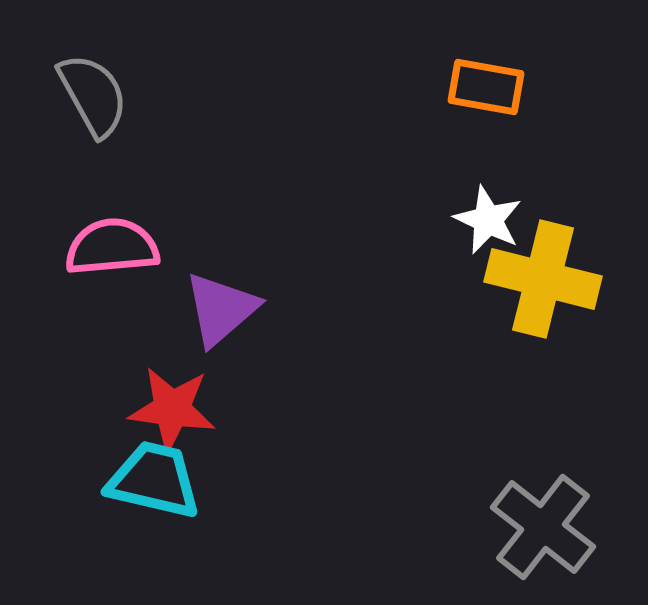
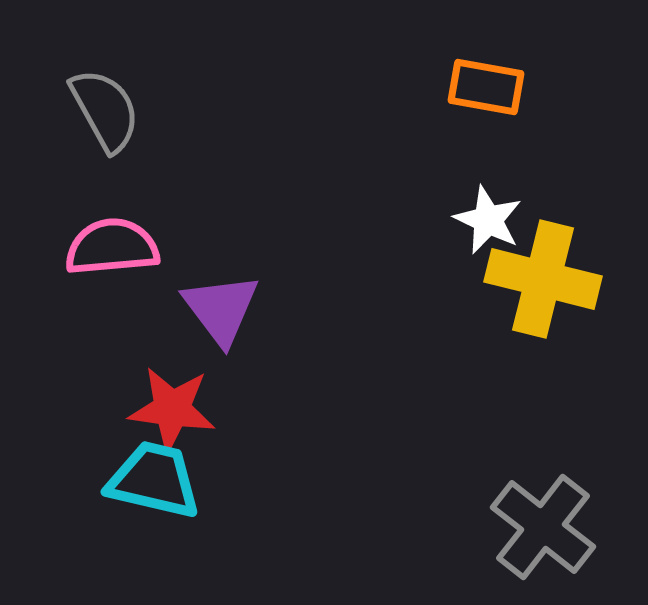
gray semicircle: moved 12 px right, 15 px down
purple triangle: rotated 26 degrees counterclockwise
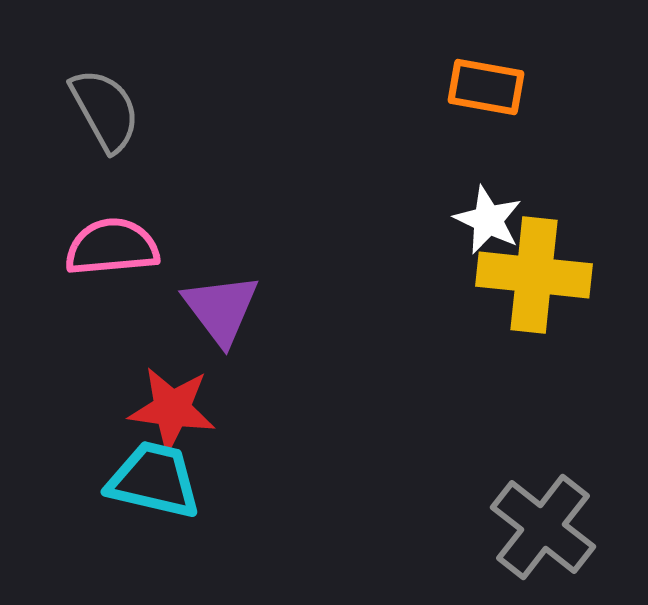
yellow cross: moved 9 px left, 4 px up; rotated 8 degrees counterclockwise
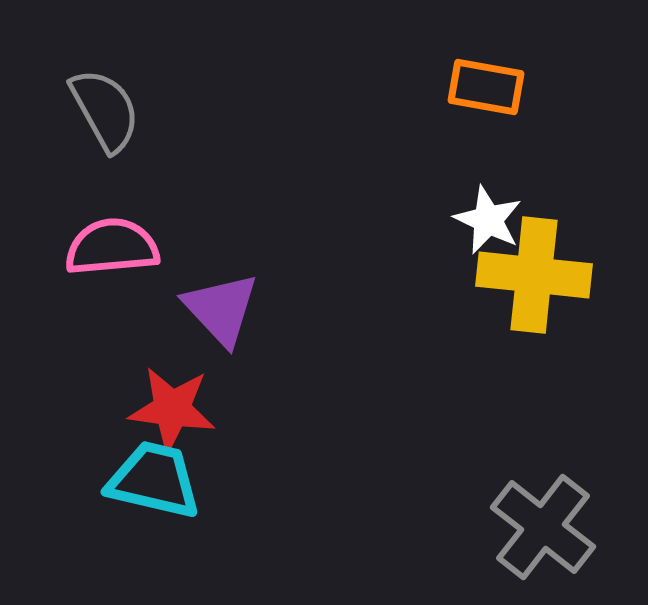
purple triangle: rotated 6 degrees counterclockwise
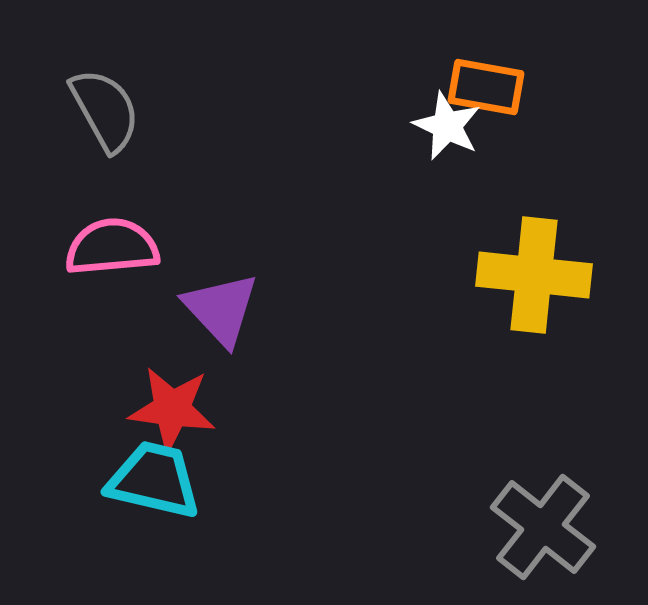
white star: moved 41 px left, 94 px up
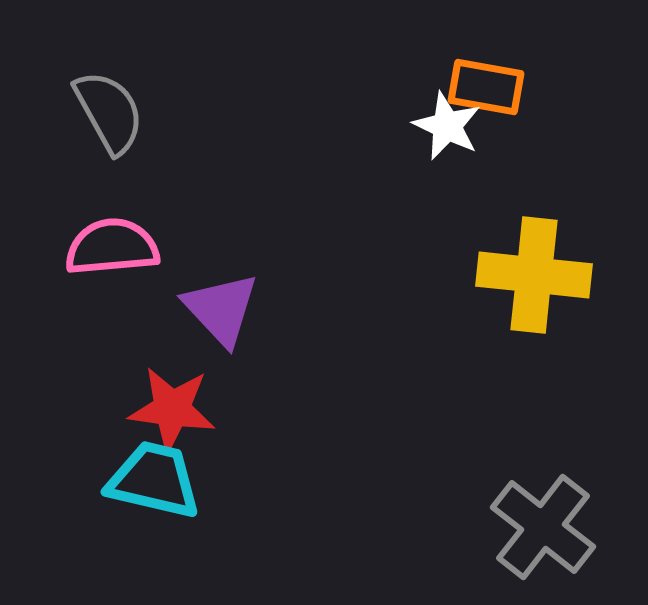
gray semicircle: moved 4 px right, 2 px down
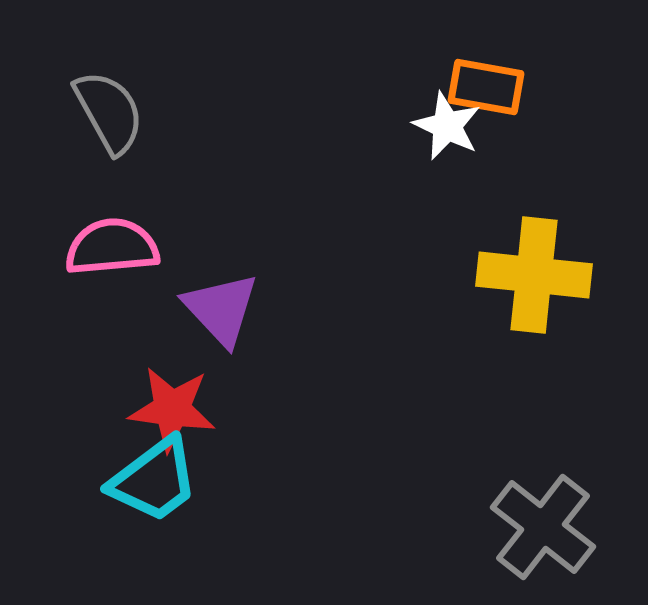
cyan trapezoid: rotated 130 degrees clockwise
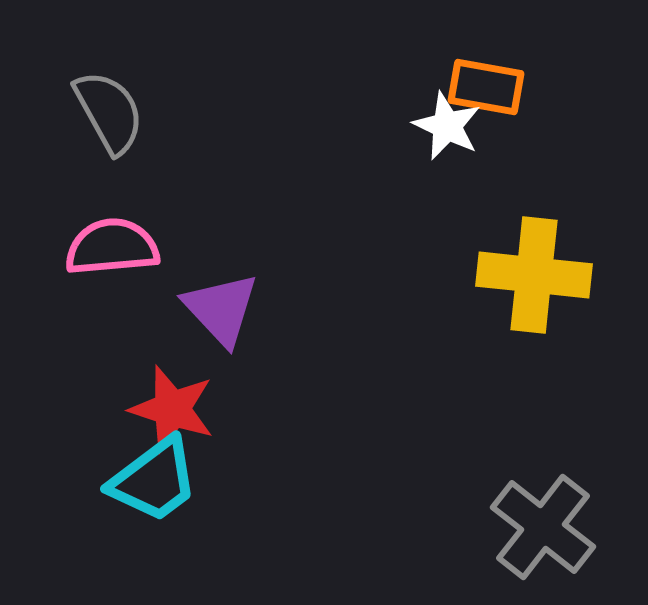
red star: rotated 10 degrees clockwise
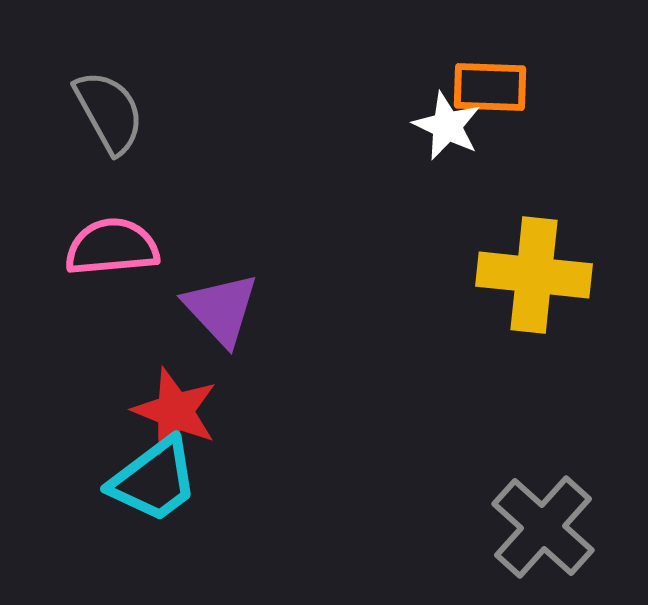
orange rectangle: moved 4 px right; rotated 8 degrees counterclockwise
red star: moved 3 px right, 2 px down; rotated 4 degrees clockwise
gray cross: rotated 4 degrees clockwise
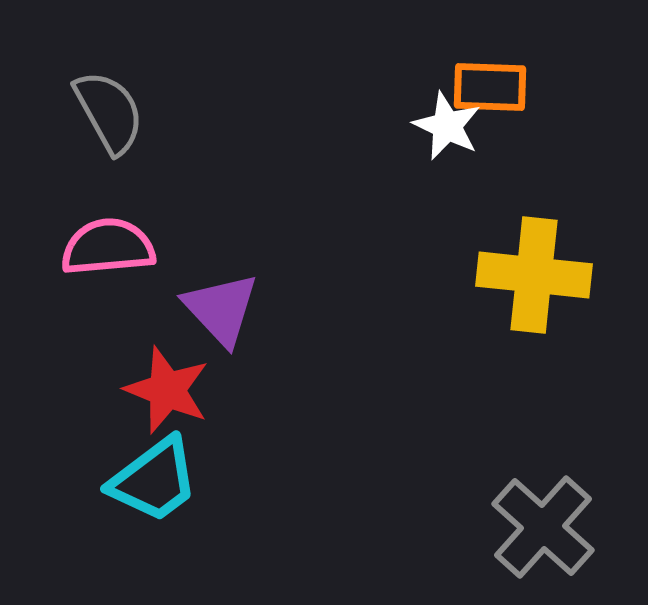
pink semicircle: moved 4 px left
red star: moved 8 px left, 21 px up
